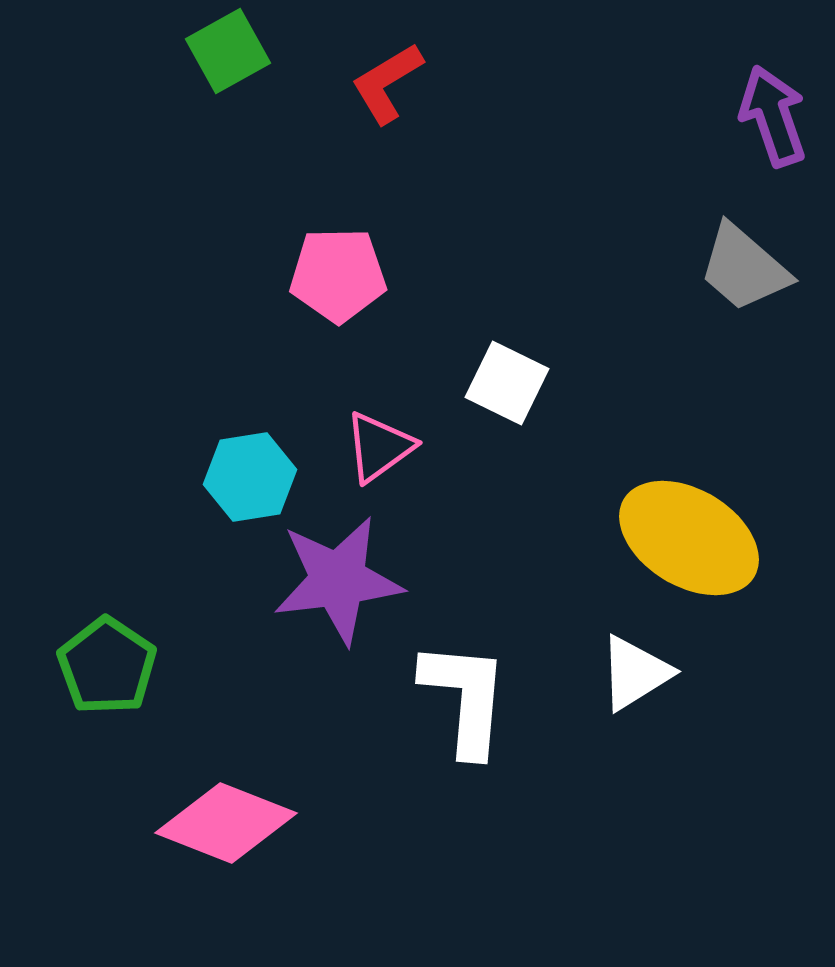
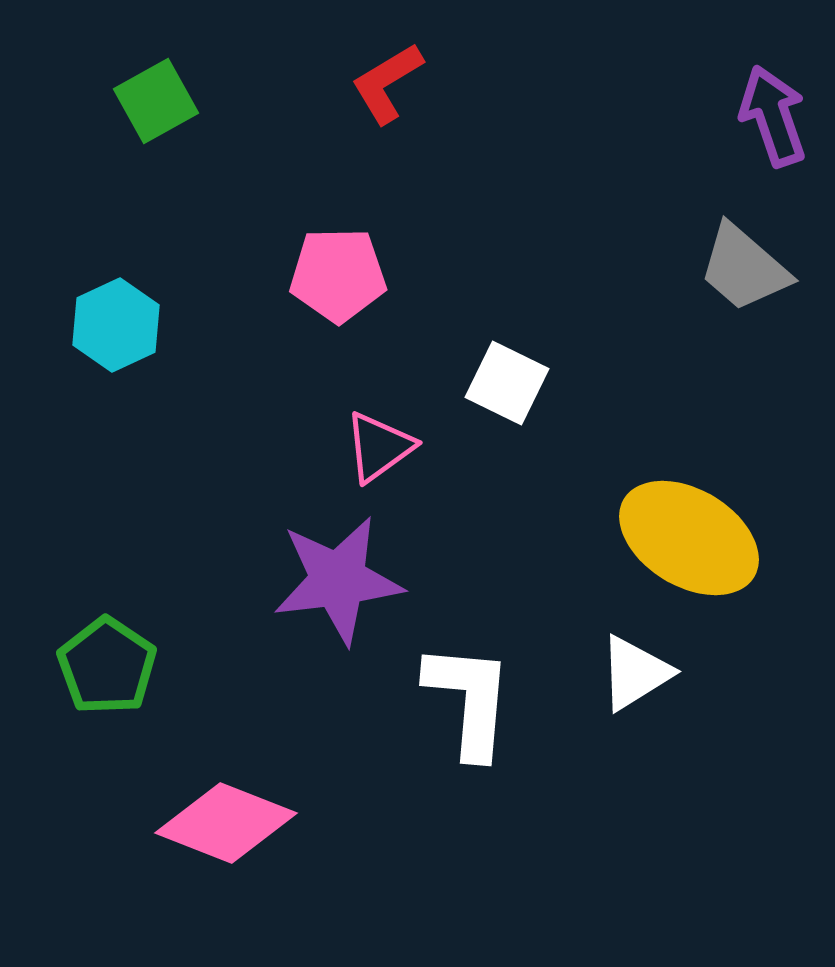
green square: moved 72 px left, 50 px down
cyan hexagon: moved 134 px left, 152 px up; rotated 16 degrees counterclockwise
white L-shape: moved 4 px right, 2 px down
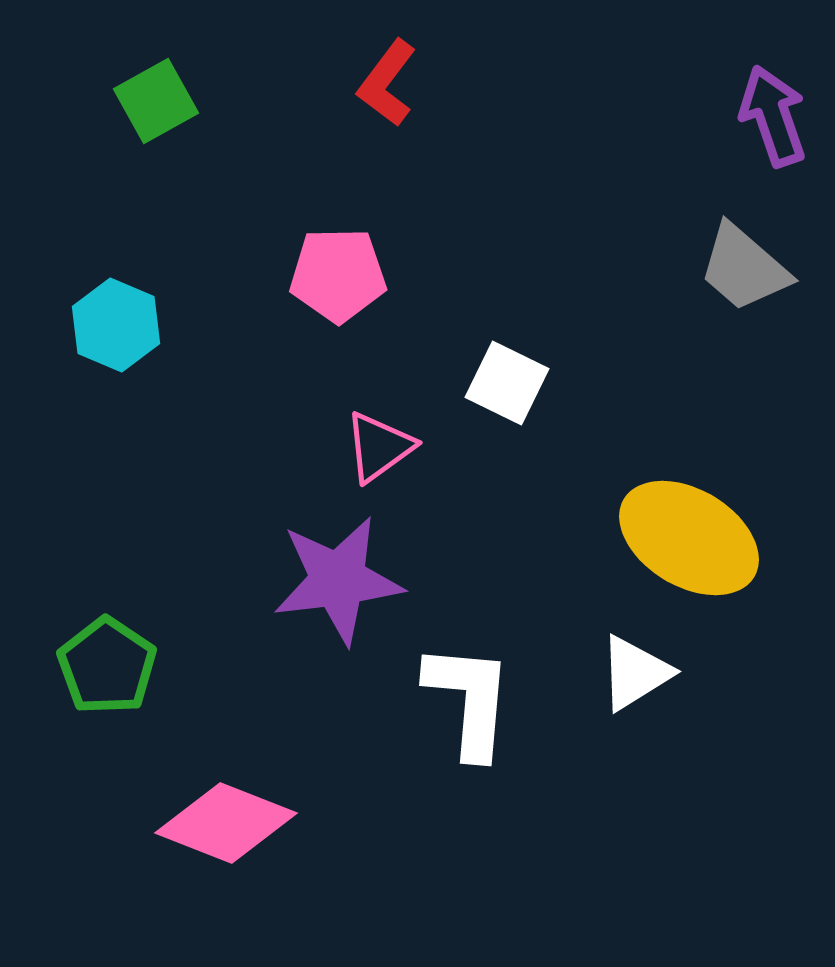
red L-shape: rotated 22 degrees counterclockwise
cyan hexagon: rotated 12 degrees counterclockwise
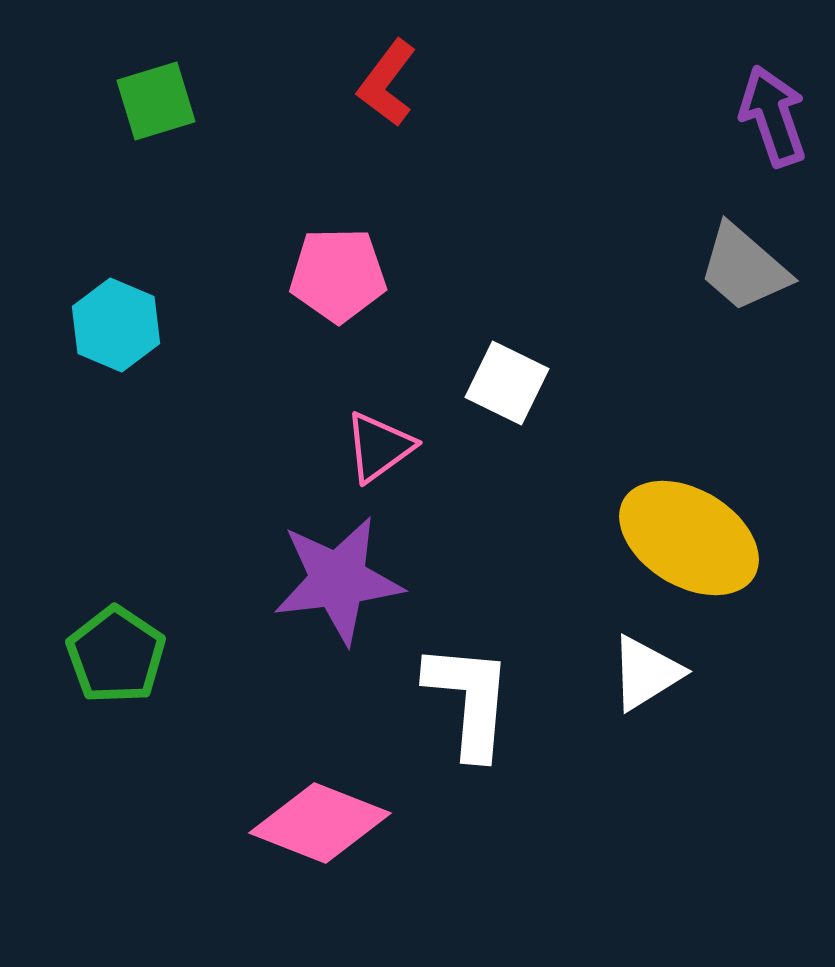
green square: rotated 12 degrees clockwise
green pentagon: moved 9 px right, 11 px up
white triangle: moved 11 px right
pink diamond: moved 94 px right
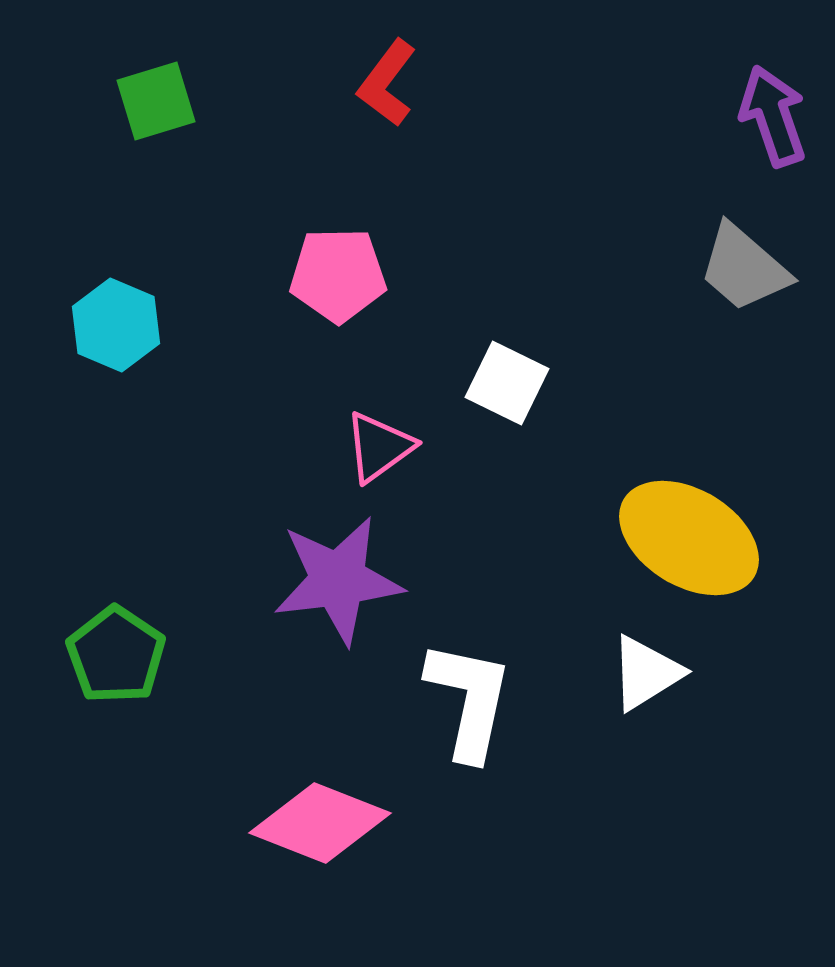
white L-shape: rotated 7 degrees clockwise
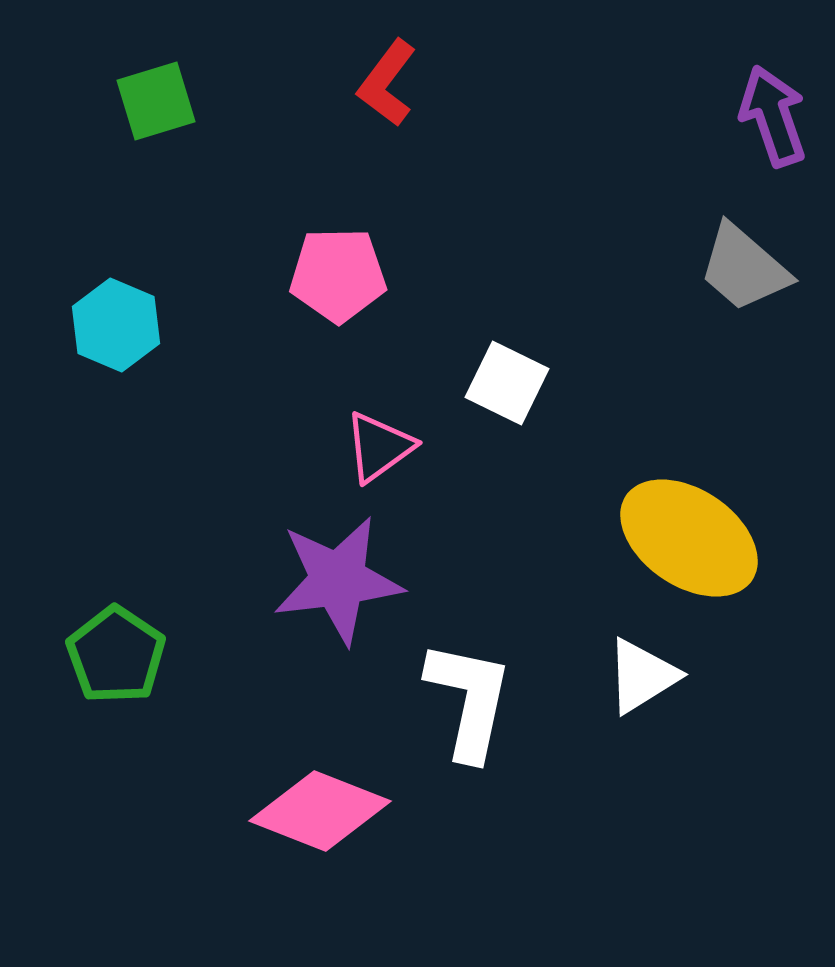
yellow ellipse: rotated 3 degrees clockwise
white triangle: moved 4 px left, 3 px down
pink diamond: moved 12 px up
